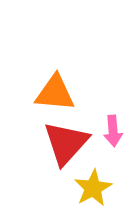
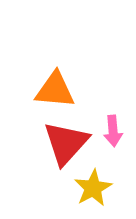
orange triangle: moved 3 px up
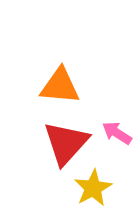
orange triangle: moved 5 px right, 4 px up
pink arrow: moved 4 px right, 2 px down; rotated 128 degrees clockwise
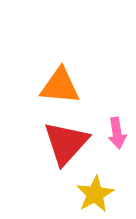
pink arrow: rotated 132 degrees counterclockwise
yellow star: moved 2 px right, 6 px down
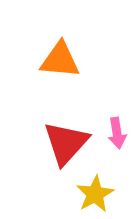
orange triangle: moved 26 px up
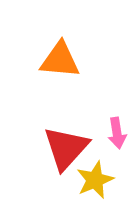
red triangle: moved 5 px down
yellow star: moved 14 px up; rotated 6 degrees clockwise
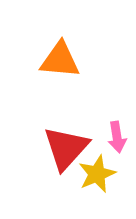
pink arrow: moved 4 px down
yellow star: moved 2 px right, 6 px up
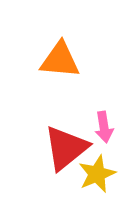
pink arrow: moved 13 px left, 10 px up
red triangle: rotated 9 degrees clockwise
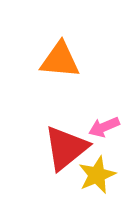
pink arrow: rotated 76 degrees clockwise
yellow star: moved 1 px down
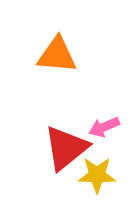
orange triangle: moved 3 px left, 5 px up
yellow star: rotated 24 degrees clockwise
